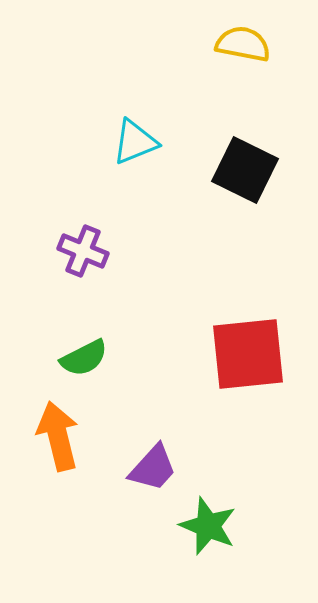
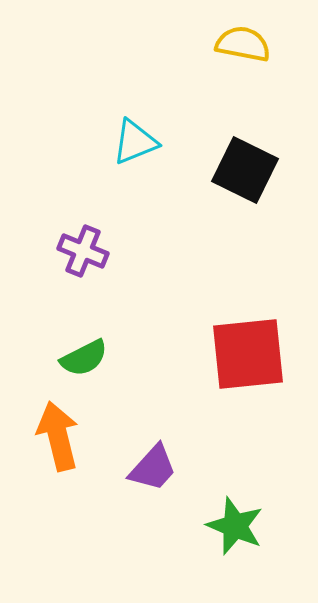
green star: moved 27 px right
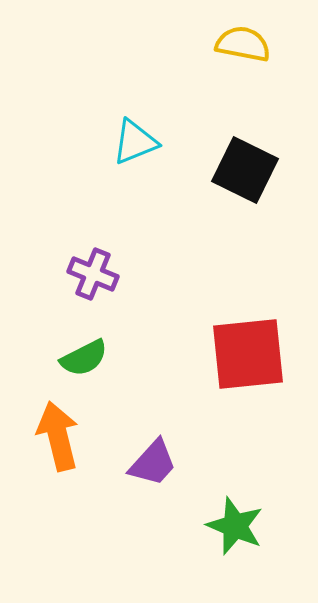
purple cross: moved 10 px right, 23 px down
purple trapezoid: moved 5 px up
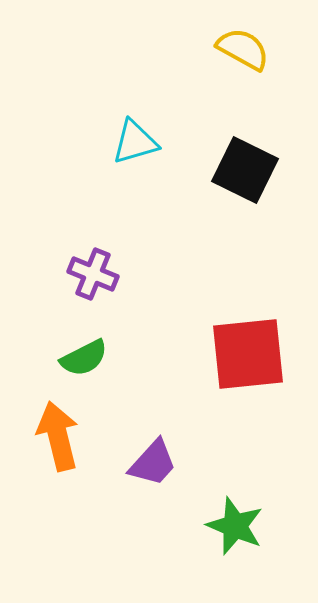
yellow semicircle: moved 5 px down; rotated 18 degrees clockwise
cyan triangle: rotated 6 degrees clockwise
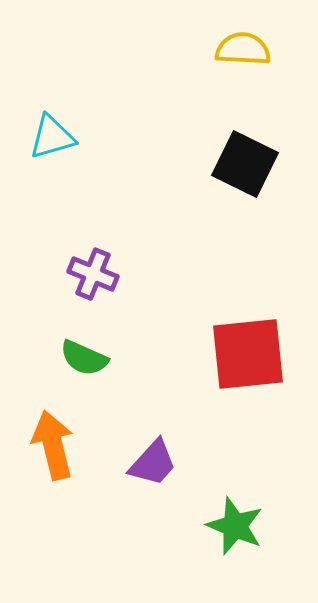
yellow semicircle: rotated 26 degrees counterclockwise
cyan triangle: moved 83 px left, 5 px up
black square: moved 6 px up
green semicircle: rotated 51 degrees clockwise
orange arrow: moved 5 px left, 9 px down
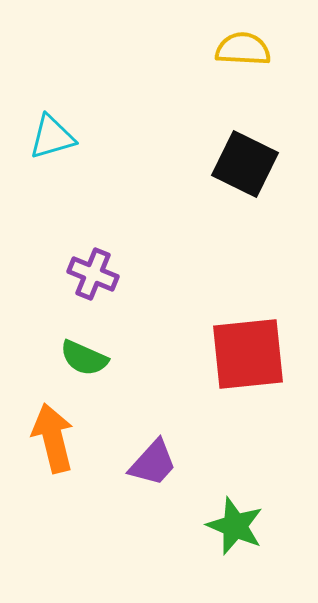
orange arrow: moved 7 px up
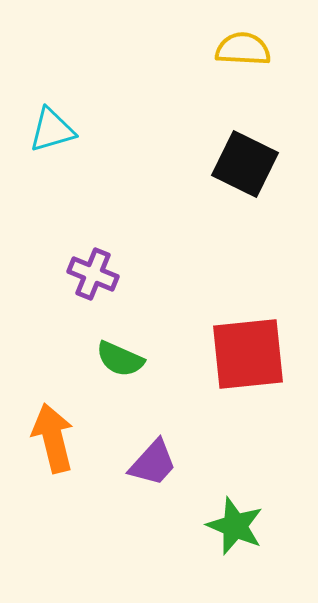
cyan triangle: moved 7 px up
green semicircle: moved 36 px right, 1 px down
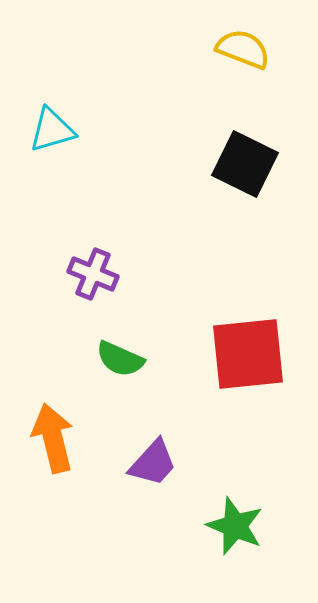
yellow semicircle: rotated 18 degrees clockwise
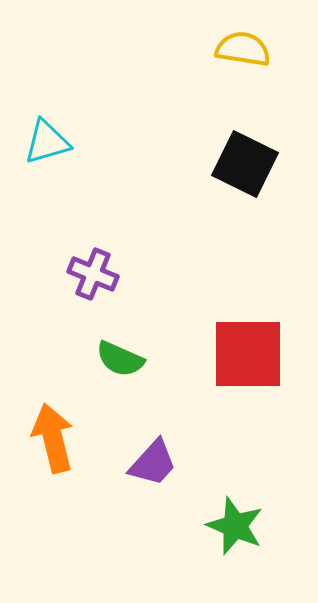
yellow semicircle: rotated 12 degrees counterclockwise
cyan triangle: moved 5 px left, 12 px down
red square: rotated 6 degrees clockwise
